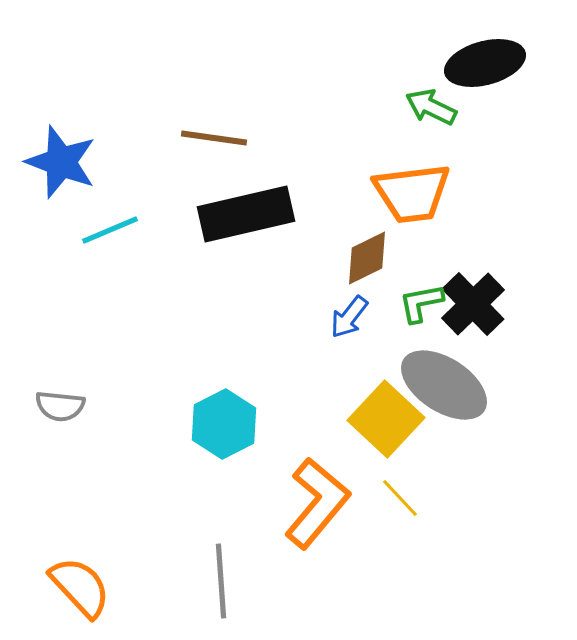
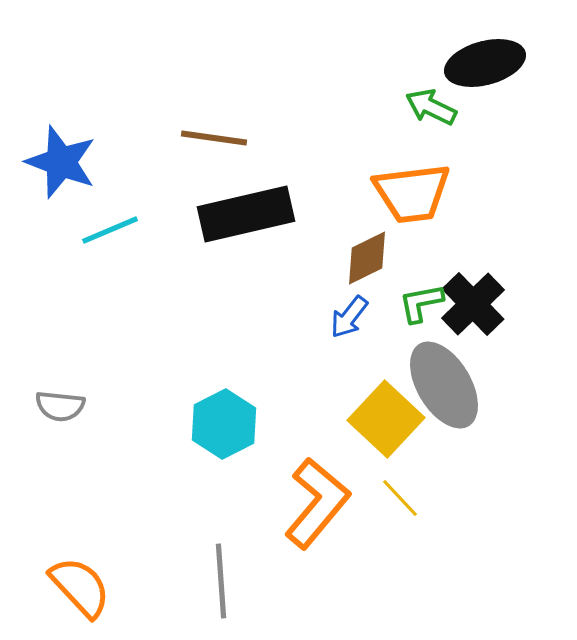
gray ellipse: rotated 26 degrees clockwise
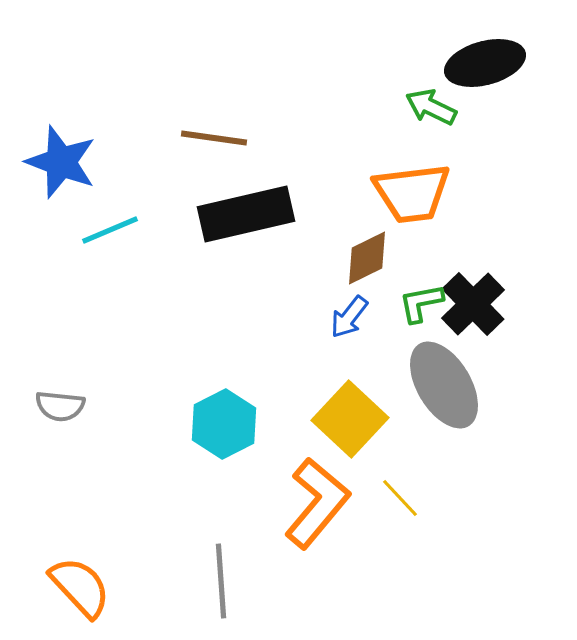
yellow square: moved 36 px left
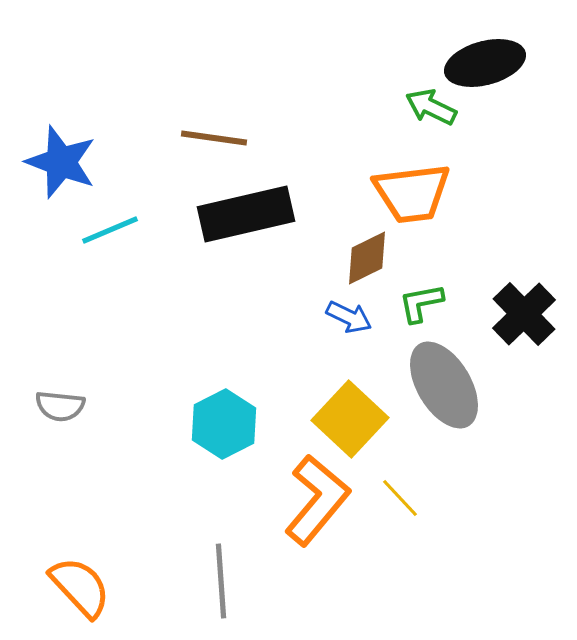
black cross: moved 51 px right, 10 px down
blue arrow: rotated 102 degrees counterclockwise
orange L-shape: moved 3 px up
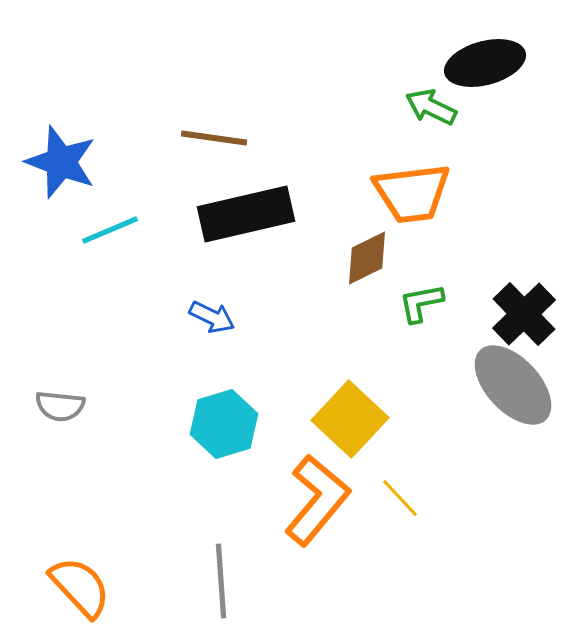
blue arrow: moved 137 px left
gray ellipse: moved 69 px right; rotated 12 degrees counterclockwise
cyan hexagon: rotated 10 degrees clockwise
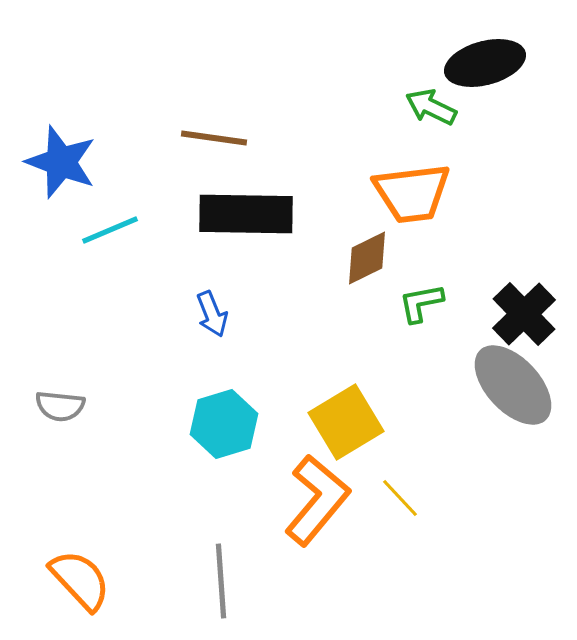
black rectangle: rotated 14 degrees clockwise
blue arrow: moved 3 px up; rotated 42 degrees clockwise
yellow square: moved 4 px left, 3 px down; rotated 16 degrees clockwise
orange semicircle: moved 7 px up
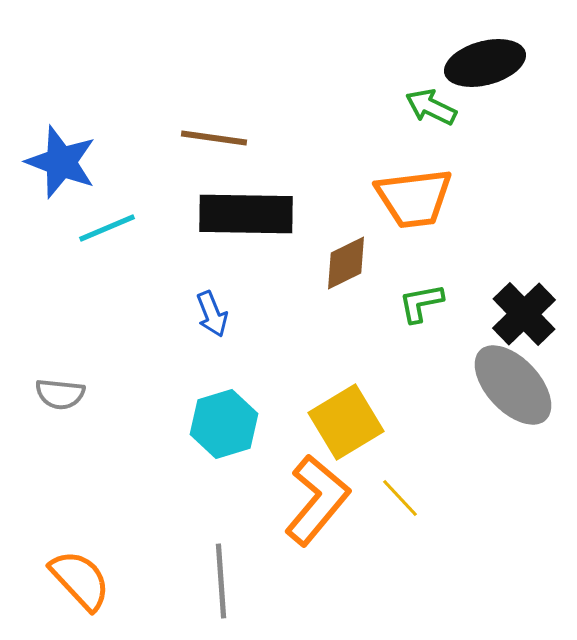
orange trapezoid: moved 2 px right, 5 px down
cyan line: moved 3 px left, 2 px up
brown diamond: moved 21 px left, 5 px down
gray semicircle: moved 12 px up
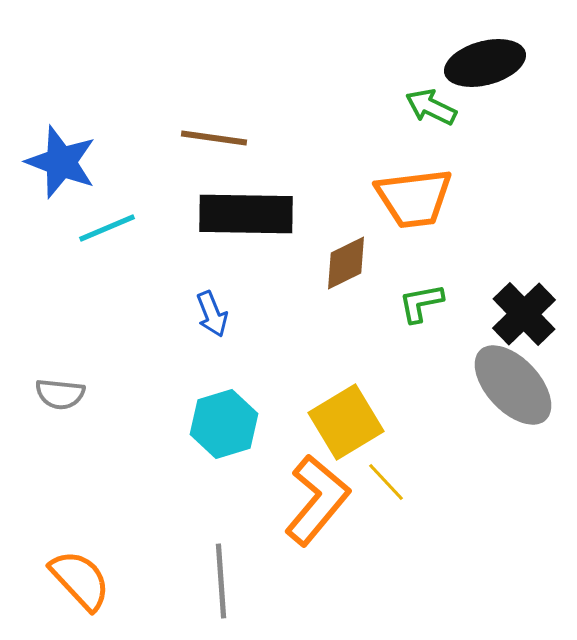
yellow line: moved 14 px left, 16 px up
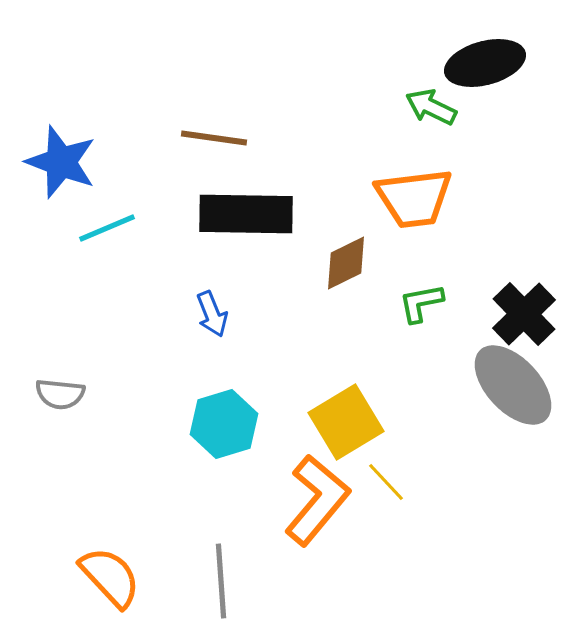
orange semicircle: moved 30 px right, 3 px up
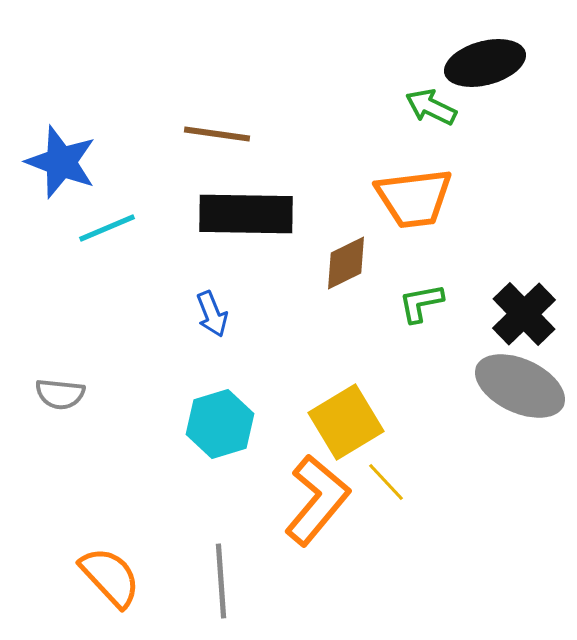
brown line: moved 3 px right, 4 px up
gray ellipse: moved 7 px right, 1 px down; rotated 22 degrees counterclockwise
cyan hexagon: moved 4 px left
